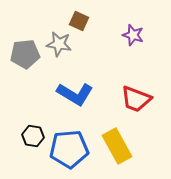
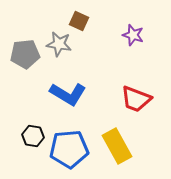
blue L-shape: moved 7 px left
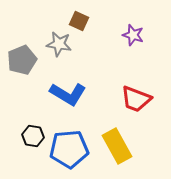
gray pentagon: moved 3 px left, 6 px down; rotated 16 degrees counterclockwise
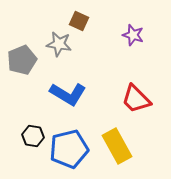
red trapezoid: rotated 24 degrees clockwise
blue pentagon: rotated 9 degrees counterclockwise
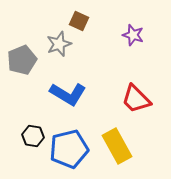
gray star: rotated 30 degrees counterclockwise
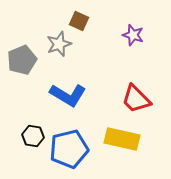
blue L-shape: moved 1 px down
yellow rectangle: moved 5 px right, 7 px up; rotated 48 degrees counterclockwise
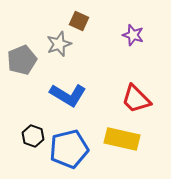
black hexagon: rotated 10 degrees clockwise
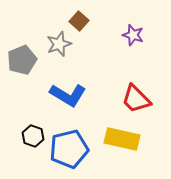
brown square: rotated 18 degrees clockwise
